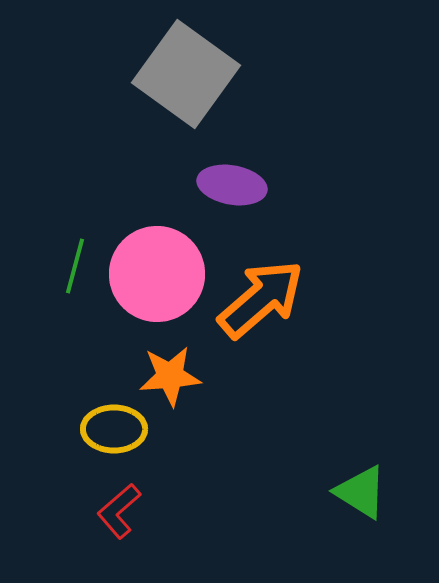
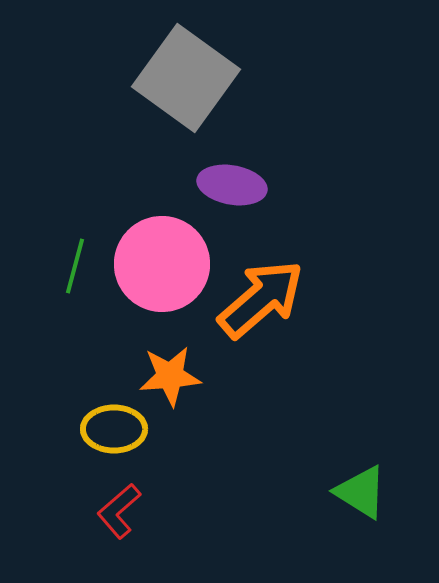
gray square: moved 4 px down
pink circle: moved 5 px right, 10 px up
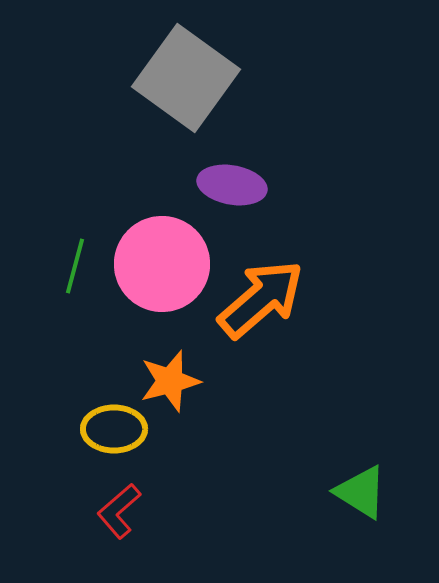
orange star: moved 5 px down; rotated 10 degrees counterclockwise
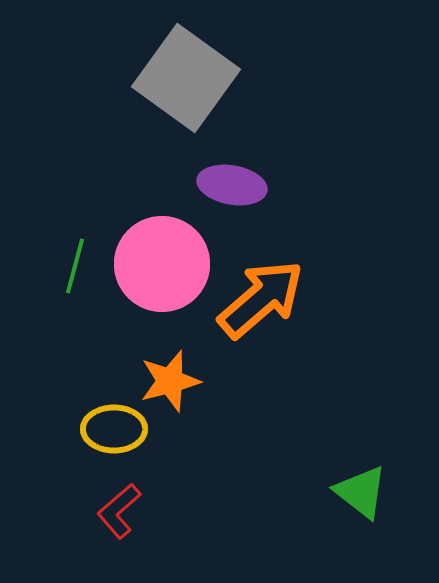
green triangle: rotated 6 degrees clockwise
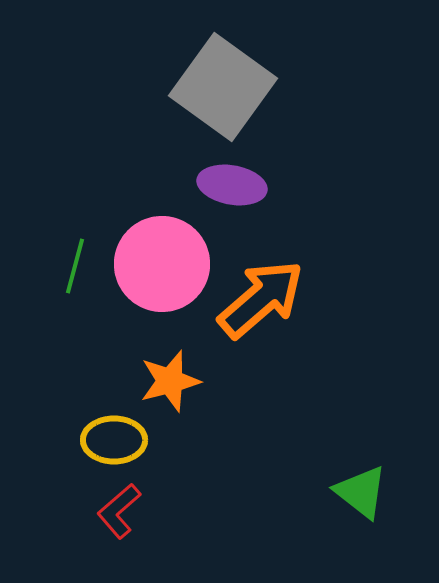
gray square: moved 37 px right, 9 px down
yellow ellipse: moved 11 px down
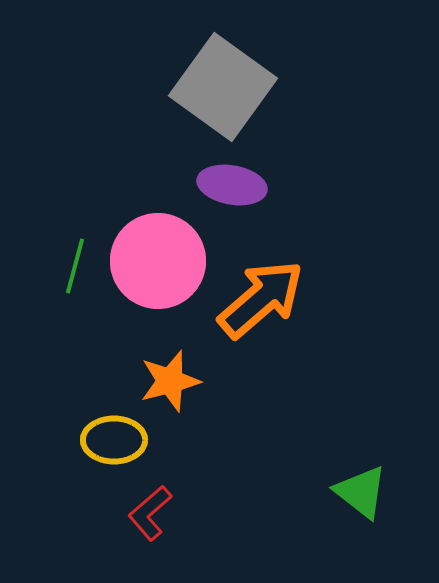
pink circle: moved 4 px left, 3 px up
red L-shape: moved 31 px right, 2 px down
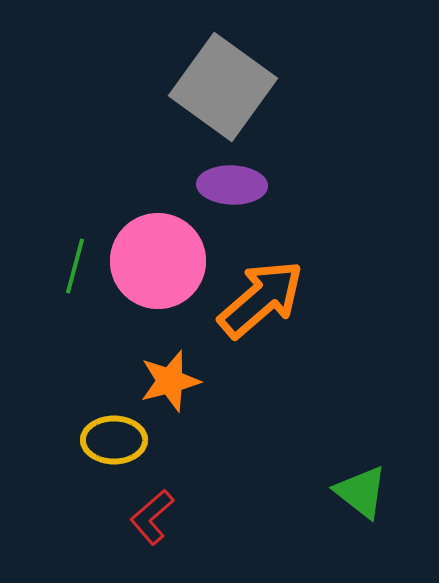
purple ellipse: rotated 8 degrees counterclockwise
red L-shape: moved 2 px right, 4 px down
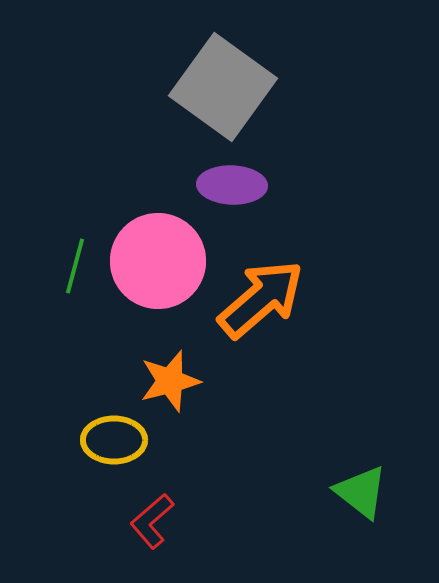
red L-shape: moved 4 px down
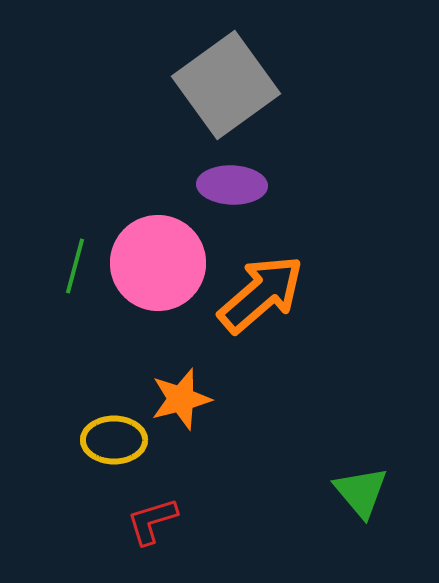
gray square: moved 3 px right, 2 px up; rotated 18 degrees clockwise
pink circle: moved 2 px down
orange arrow: moved 5 px up
orange star: moved 11 px right, 18 px down
green triangle: rotated 12 degrees clockwise
red L-shape: rotated 24 degrees clockwise
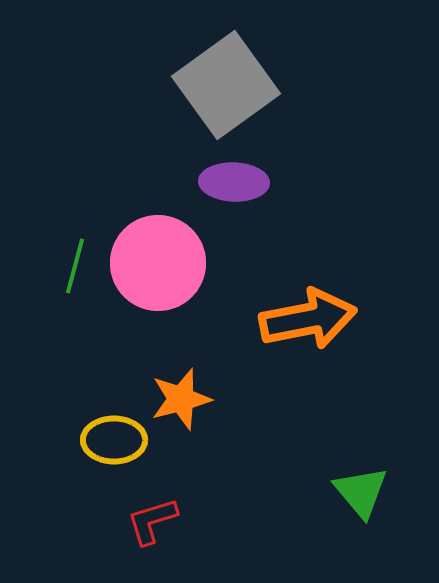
purple ellipse: moved 2 px right, 3 px up
orange arrow: moved 47 px right, 25 px down; rotated 30 degrees clockwise
